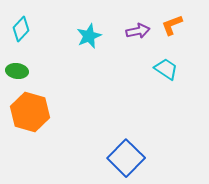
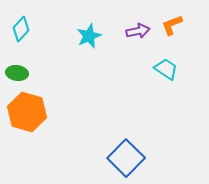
green ellipse: moved 2 px down
orange hexagon: moved 3 px left
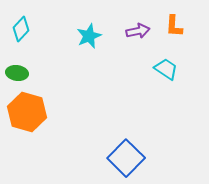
orange L-shape: moved 2 px right, 1 px down; rotated 65 degrees counterclockwise
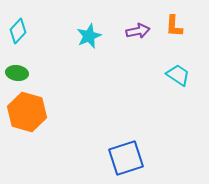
cyan diamond: moved 3 px left, 2 px down
cyan trapezoid: moved 12 px right, 6 px down
blue square: rotated 27 degrees clockwise
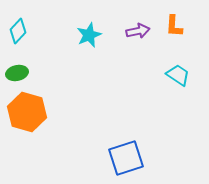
cyan star: moved 1 px up
green ellipse: rotated 20 degrees counterclockwise
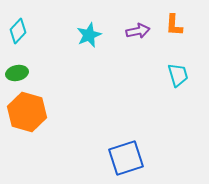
orange L-shape: moved 1 px up
cyan trapezoid: rotated 40 degrees clockwise
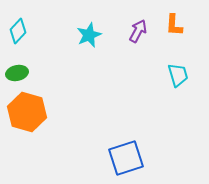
purple arrow: rotated 50 degrees counterclockwise
